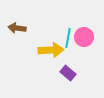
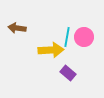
cyan line: moved 1 px left, 1 px up
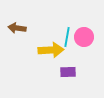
purple rectangle: moved 1 px up; rotated 42 degrees counterclockwise
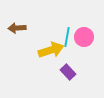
brown arrow: rotated 12 degrees counterclockwise
yellow arrow: rotated 15 degrees counterclockwise
purple rectangle: rotated 49 degrees clockwise
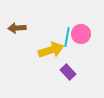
pink circle: moved 3 px left, 3 px up
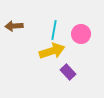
brown arrow: moved 3 px left, 2 px up
cyan line: moved 13 px left, 7 px up
yellow arrow: moved 1 px right, 1 px down
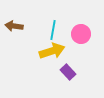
brown arrow: rotated 12 degrees clockwise
cyan line: moved 1 px left
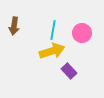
brown arrow: rotated 90 degrees counterclockwise
pink circle: moved 1 px right, 1 px up
purple rectangle: moved 1 px right, 1 px up
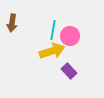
brown arrow: moved 2 px left, 3 px up
pink circle: moved 12 px left, 3 px down
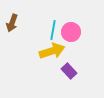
brown arrow: rotated 12 degrees clockwise
pink circle: moved 1 px right, 4 px up
